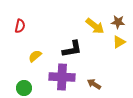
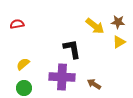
red semicircle: moved 3 px left, 2 px up; rotated 112 degrees counterclockwise
black L-shape: rotated 90 degrees counterclockwise
yellow semicircle: moved 12 px left, 8 px down
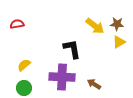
brown star: moved 1 px left, 2 px down
yellow semicircle: moved 1 px right, 1 px down
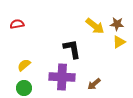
brown arrow: rotated 72 degrees counterclockwise
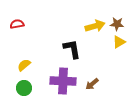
yellow arrow: rotated 54 degrees counterclockwise
purple cross: moved 1 px right, 4 px down
brown arrow: moved 2 px left
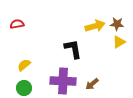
black L-shape: moved 1 px right
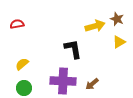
brown star: moved 5 px up; rotated 16 degrees clockwise
yellow semicircle: moved 2 px left, 1 px up
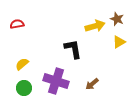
purple cross: moved 7 px left; rotated 15 degrees clockwise
